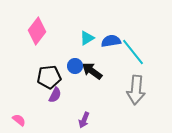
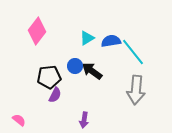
purple arrow: rotated 14 degrees counterclockwise
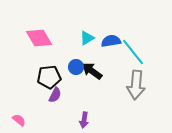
pink diamond: moved 2 px right, 7 px down; rotated 68 degrees counterclockwise
blue circle: moved 1 px right, 1 px down
gray arrow: moved 5 px up
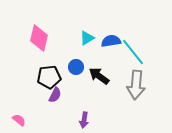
pink diamond: rotated 44 degrees clockwise
black arrow: moved 7 px right, 5 px down
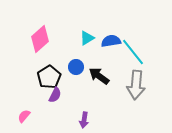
pink diamond: moved 1 px right, 1 px down; rotated 36 degrees clockwise
black pentagon: rotated 25 degrees counterclockwise
pink semicircle: moved 5 px right, 4 px up; rotated 88 degrees counterclockwise
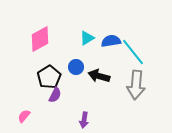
pink diamond: rotated 12 degrees clockwise
black arrow: rotated 20 degrees counterclockwise
